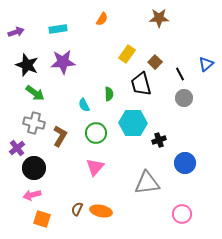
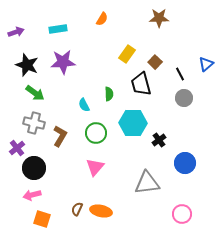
black cross: rotated 16 degrees counterclockwise
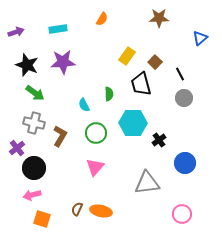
yellow rectangle: moved 2 px down
blue triangle: moved 6 px left, 26 px up
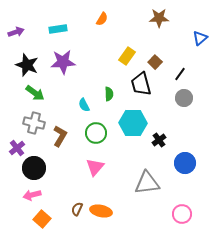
black line: rotated 64 degrees clockwise
orange square: rotated 24 degrees clockwise
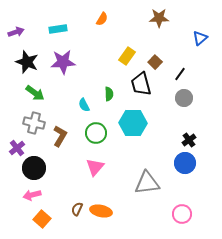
black star: moved 3 px up
black cross: moved 30 px right
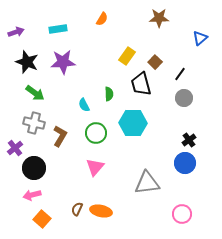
purple cross: moved 2 px left
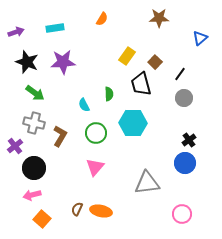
cyan rectangle: moved 3 px left, 1 px up
purple cross: moved 2 px up
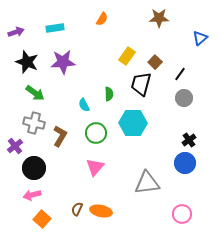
black trapezoid: rotated 30 degrees clockwise
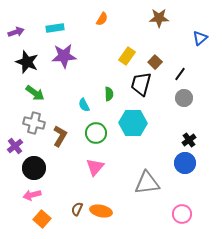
purple star: moved 1 px right, 6 px up
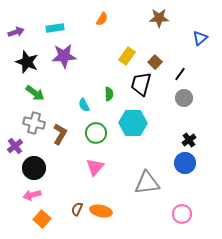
brown L-shape: moved 2 px up
